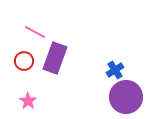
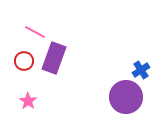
purple rectangle: moved 1 px left
blue cross: moved 26 px right
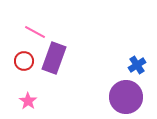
blue cross: moved 4 px left, 5 px up
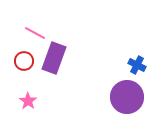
pink line: moved 1 px down
blue cross: rotated 30 degrees counterclockwise
purple circle: moved 1 px right
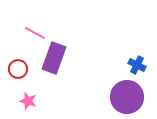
red circle: moved 6 px left, 8 px down
pink star: rotated 18 degrees counterclockwise
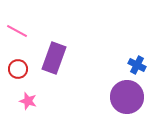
pink line: moved 18 px left, 2 px up
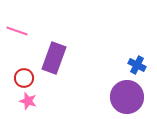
pink line: rotated 10 degrees counterclockwise
red circle: moved 6 px right, 9 px down
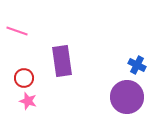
purple rectangle: moved 8 px right, 3 px down; rotated 28 degrees counterclockwise
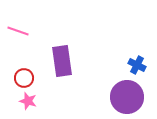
pink line: moved 1 px right
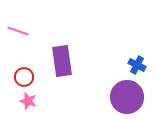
red circle: moved 1 px up
